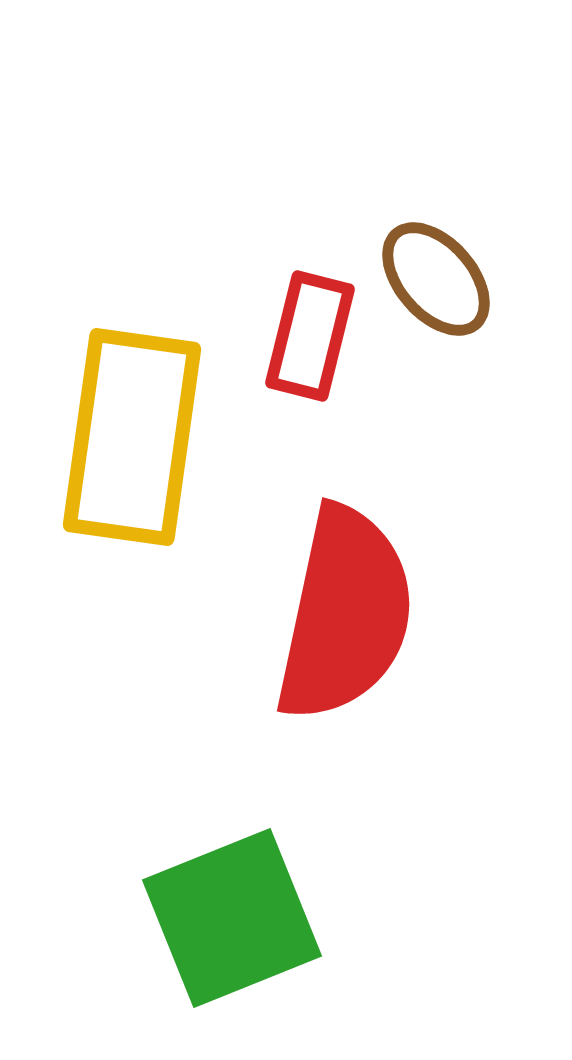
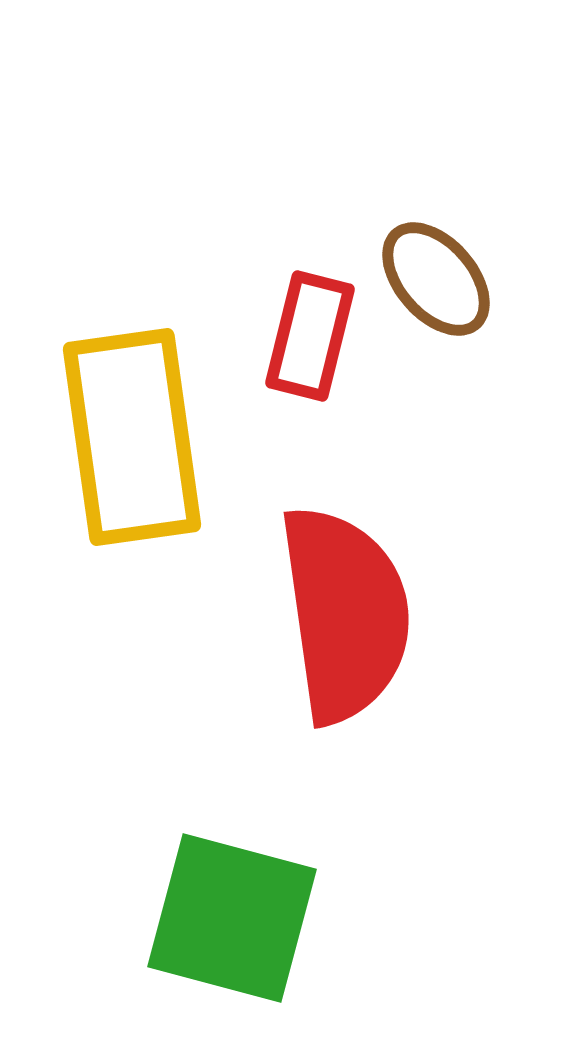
yellow rectangle: rotated 16 degrees counterclockwise
red semicircle: rotated 20 degrees counterclockwise
green square: rotated 37 degrees clockwise
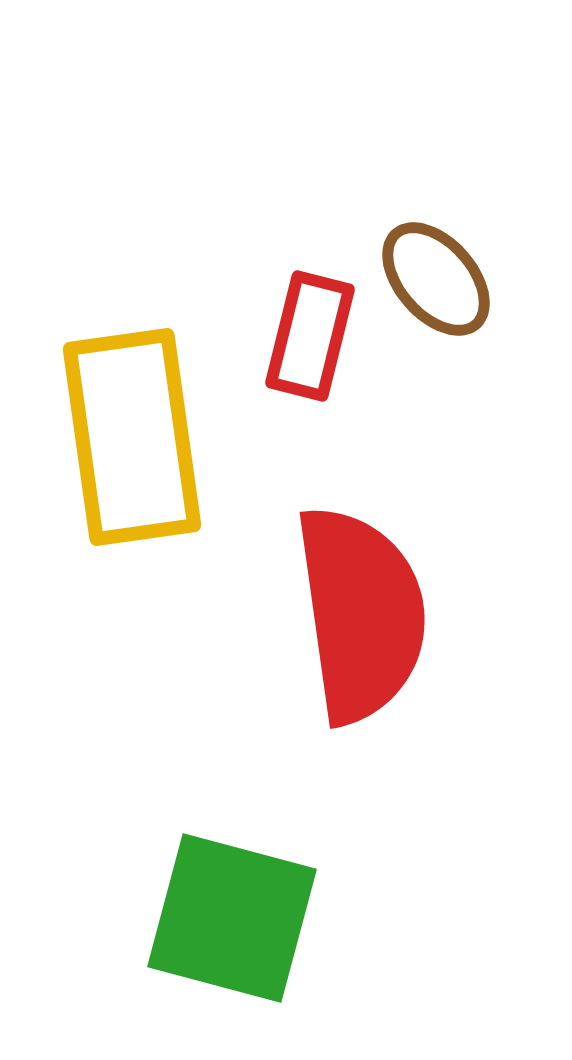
red semicircle: moved 16 px right
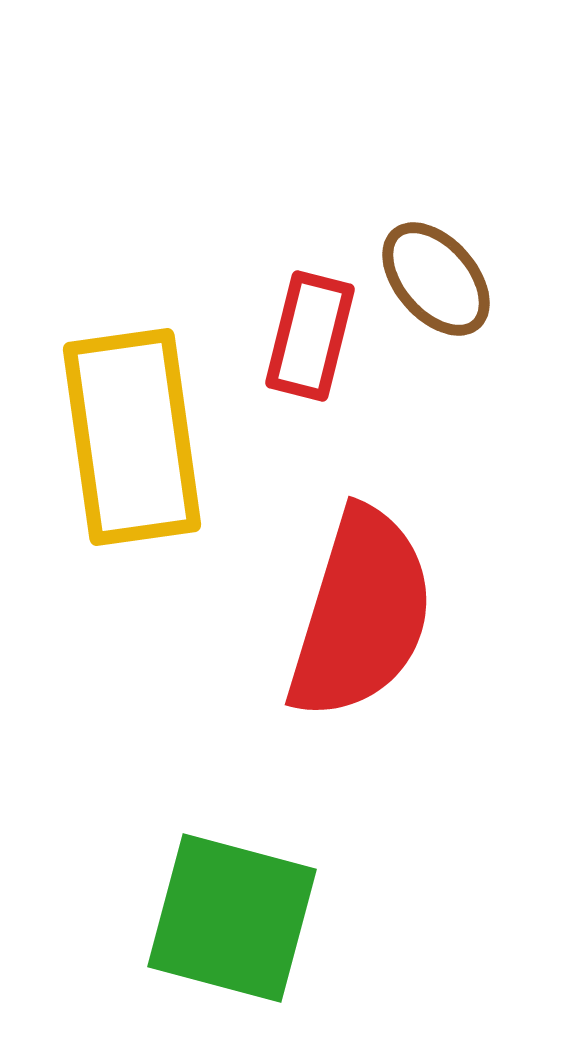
red semicircle: rotated 25 degrees clockwise
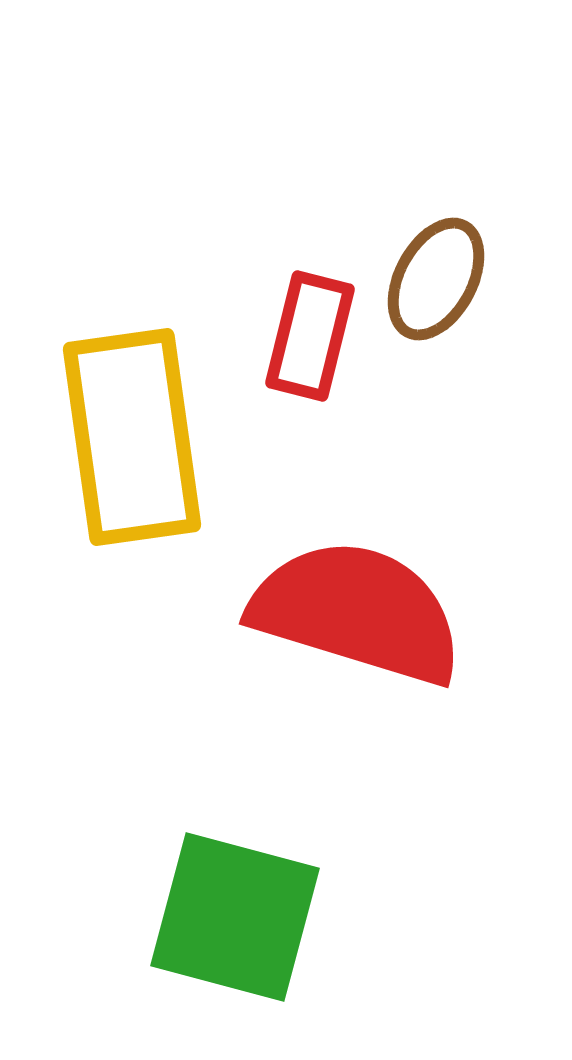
brown ellipse: rotated 69 degrees clockwise
red semicircle: moved 4 px left, 2 px up; rotated 90 degrees counterclockwise
green square: moved 3 px right, 1 px up
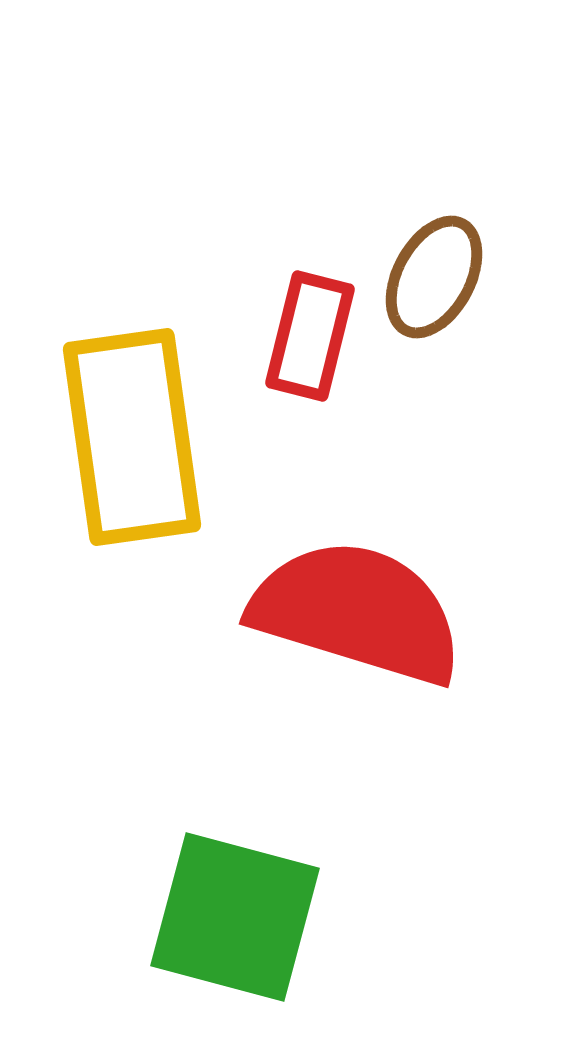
brown ellipse: moved 2 px left, 2 px up
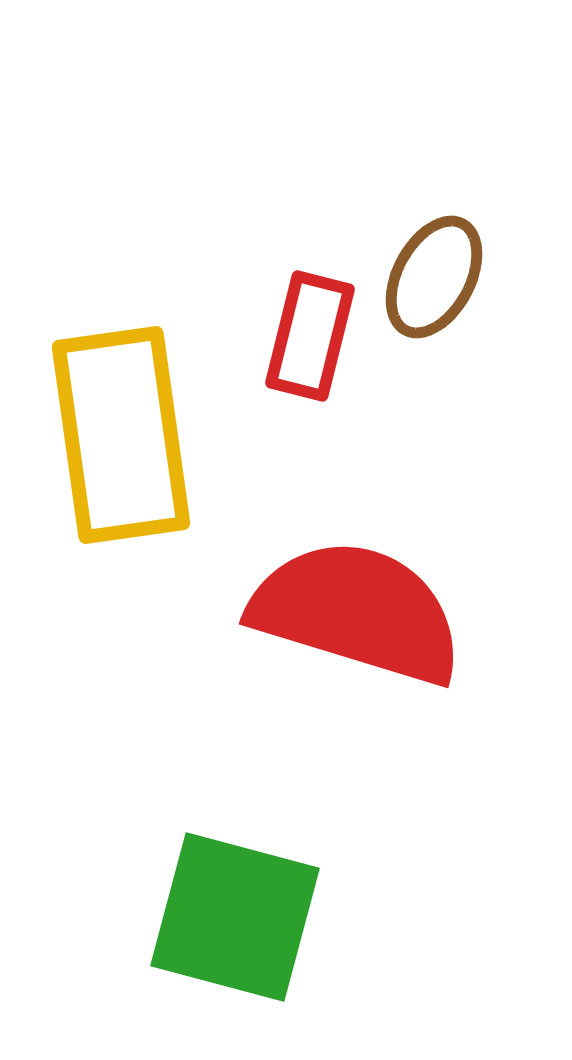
yellow rectangle: moved 11 px left, 2 px up
